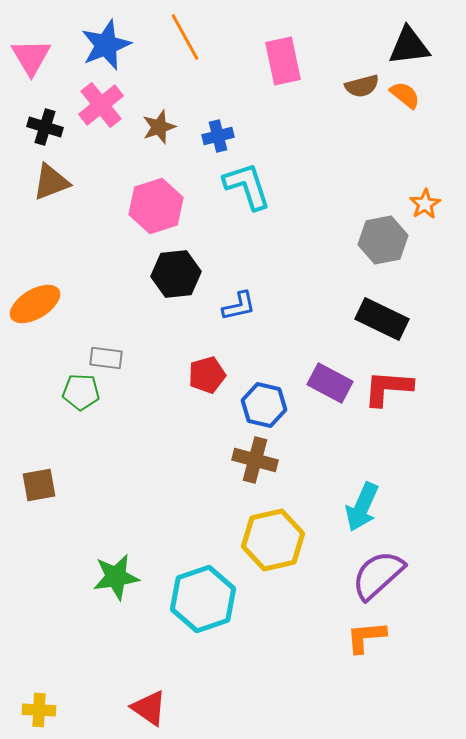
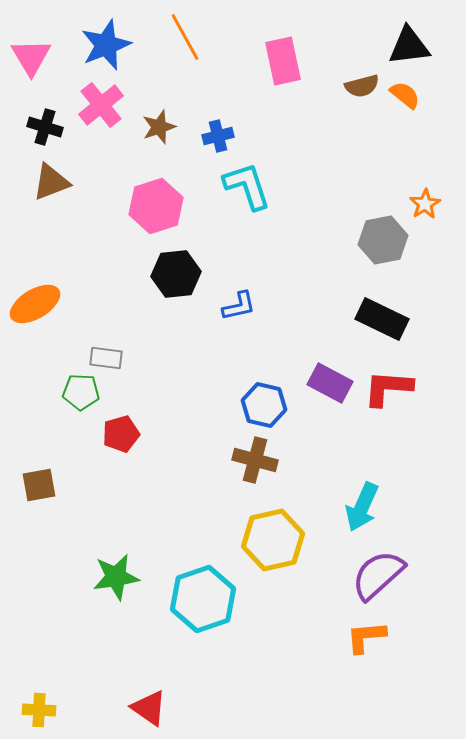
red pentagon: moved 86 px left, 59 px down
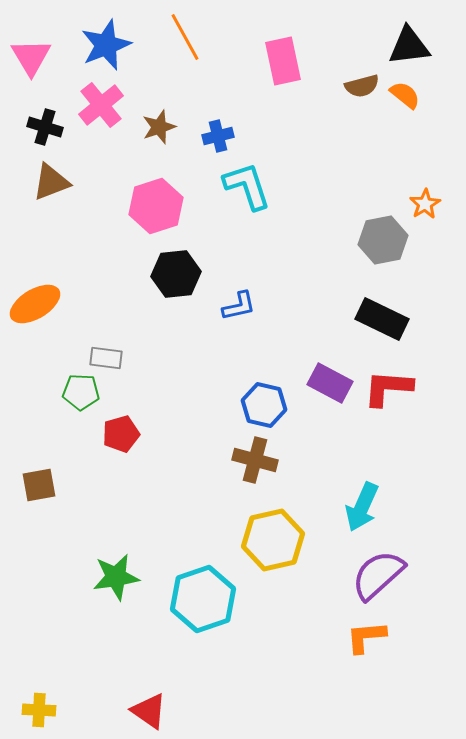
red triangle: moved 3 px down
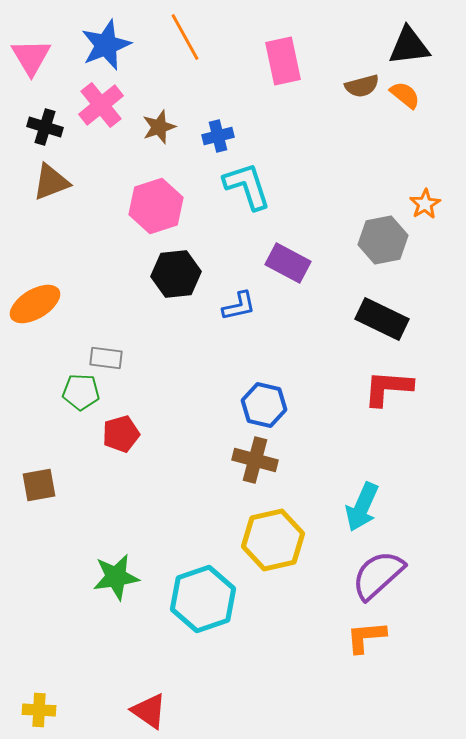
purple rectangle: moved 42 px left, 120 px up
